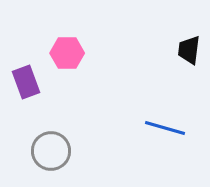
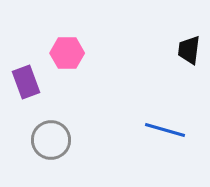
blue line: moved 2 px down
gray circle: moved 11 px up
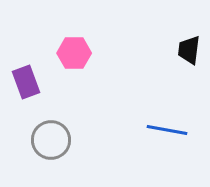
pink hexagon: moved 7 px right
blue line: moved 2 px right; rotated 6 degrees counterclockwise
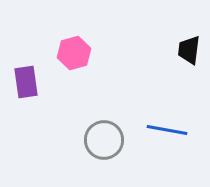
pink hexagon: rotated 16 degrees counterclockwise
purple rectangle: rotated 12 degrees clockwise
gray circle: moved 53 px right
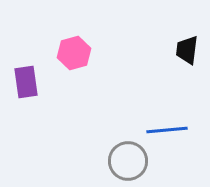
black trapezoid: moved 2 px left
blue line: rotated 15 degrees counterclockwise
gray circle: moved 24 px right, 21 px down
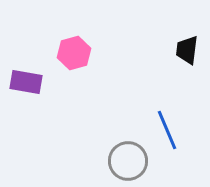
purple rectangle: rotated 72 degrees counterclockwise
blue line: rotated 72 degrees clockwise
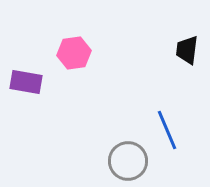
pink hexagon: rotated 8 degrees clockwise
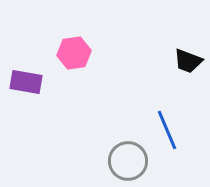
black trapezoid: moved 1 px right, 11 px down; rotated 76 degrees counterclockwise
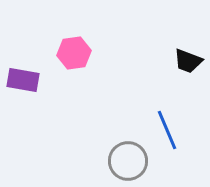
purple rectangle: moved 3 px left, 2 px up
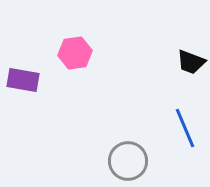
pink hexagon: moved 1 px right
black trapezoid: moved 3 px right, 1 px down
blue line: moved 18 px right, 2 px up
